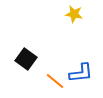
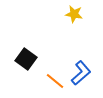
blue L-shape: rotated 35 degrees counterclockwise
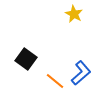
yellow star: rotated 18 degrees clockwise
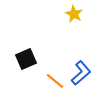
black square: rotated 30 degrees clockwise
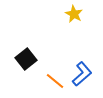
black square: rotated 15 degrees counterclockwise
blue L-shape: moved 1 px right, 1 px down
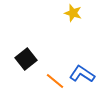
yellow star: moved 1 px left, 1 px up; rotated 12 degrees counterclockwise
blue L-shape: rotated 105 degrees counterclockwise
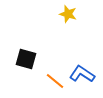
yellow star: moved 5 px left, 1 px down
black square: rotated 35 degrees counterclockwise
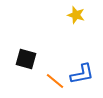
yellow star: moved 8 px right, 1 px down
blue L-shape: rotated 135 degrees clockwise
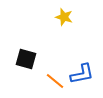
yellow star: moved 12 px left, 2 px down
